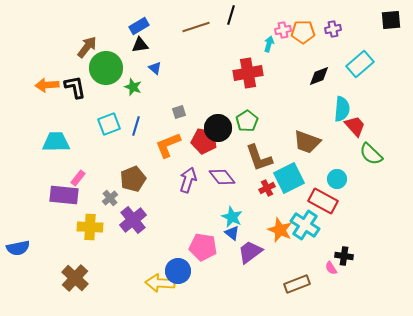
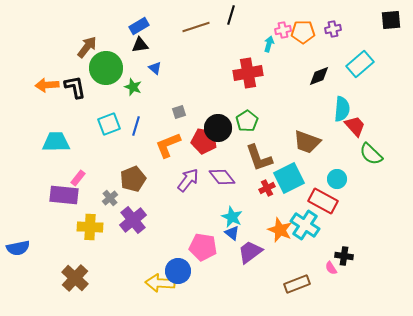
purple arrow at (188, 180): rotated 20 degrees clockwise
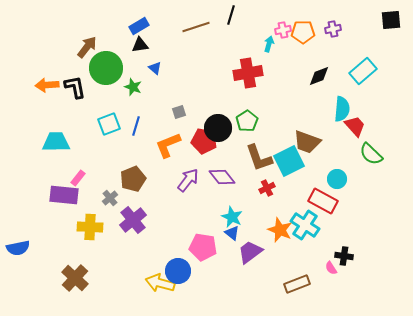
cyan rectangle at (360, 64): moved 3 px right, 7 px down
cyan square at (289, 178): moved 17 px up
yellow arrow at (160, 283): rotated 12 degrees clockwise
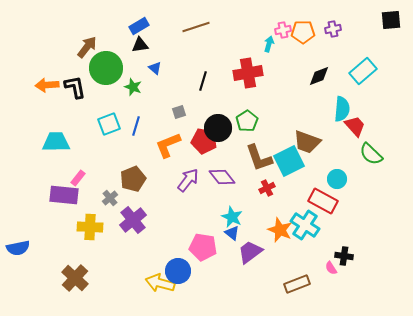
black line at (231, 15): moved 28 px left, 66 px down
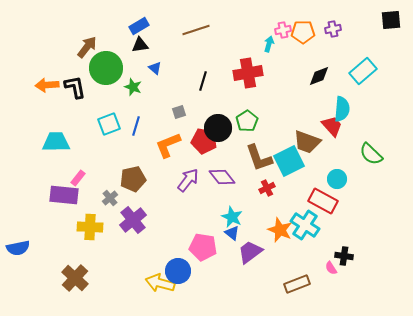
brown line at (196, 27): moved 3 px down
red trapezoid at (355, 126): moved 23 px left
brown pentagon at (133, 179): rotated 10 degrees clockwise
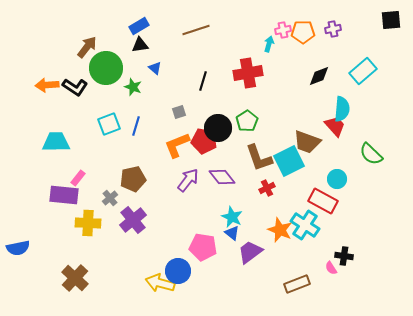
black L-shape at (75, 87): rotated 135 degrees clockwise
red trapezoid at (332, 126): moved 3 px right
orange L-shape at (168, 145): moved 9 px right
yellow cross at (90, 227): moved 2 px left, 4 px up
